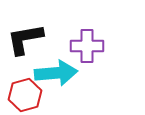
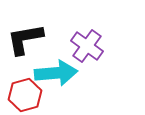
purple cross: rotated 36 degrees clockwise
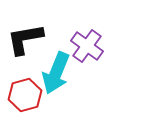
cyan arrow: rotated 117 degrees clockwise
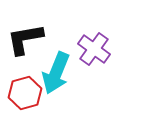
purple cross: moved 7 px right, 3 px down
red hexagon: moved 2 px up
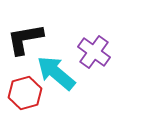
purple cross: moved 3 px down
cyan arrow: rotated 108 degrees clockwise
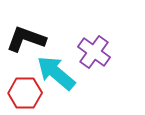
black L-shape: moved 1 px right; rotated 30 degrees clockwise
red hexagon: rotated 16 degrees clockwise
